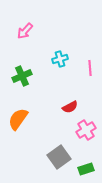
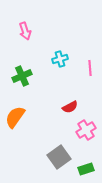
pink arrow: rotated 60 degrees counterclockwise
orange semicircle: moved 3 px left, 2 px up
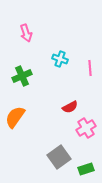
pink arrow: moved 1 px right, 2 px down
cyan cross: rotated 35 degrees clockwise
pink cross: moved 2 px up
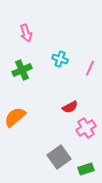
pink line: rotated 28 degrees clockwise
green cross: moved 6 px up
orange semicircle: rotated 15 degrees clockwise
